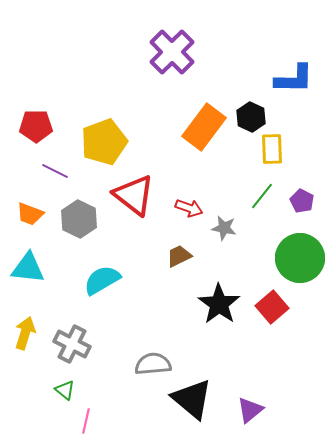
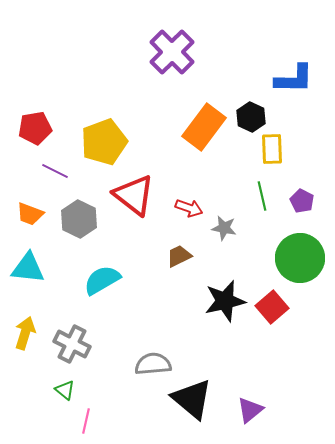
red pentagon: moved 1 px left, 2 px down; rotated 8 degrees counterclockwise
green line: rotated 52 degrees counterclockwise
black star: moved 6 px right, 3 px up; rotated 24 degrees clockwise
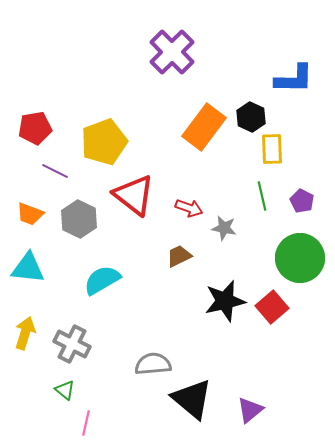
pink line: moved 2 px down
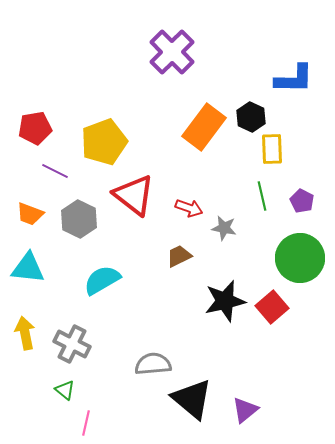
yellow arrow: rotated 28 degrees counterclockwise
purple triangle: moved 5 px left
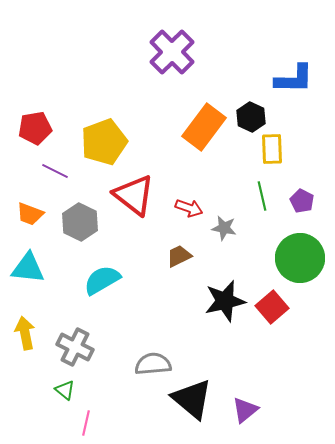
gray hexagon: moved 1 px right, 3 px down
gray cross: moved 3 px right, 3 px down
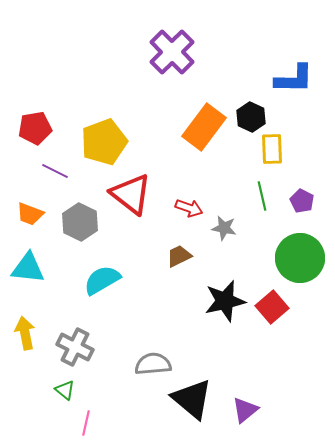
red triangle: moved 3 px left, 1 px up
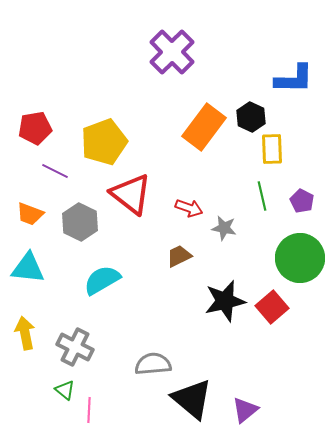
pink line: moved 3 px right, 13 px up; rotated 10 degrees counterclockwise
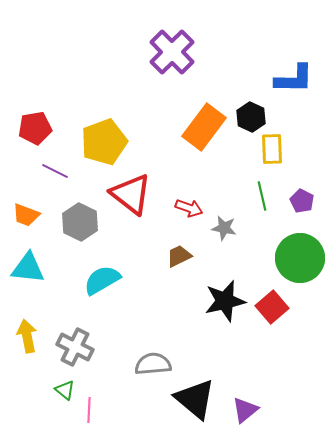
orange trapezoid: moved 4 px left, 1 px down
yellow arrow: moved 2 px right, 3 px down
black triangle: moved 3 px right
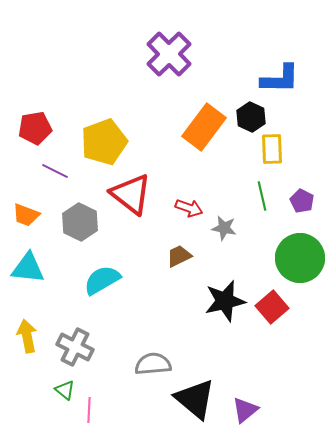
purple cross: moved 3 px left, 2 px down
blue L-shape: moved 14 px left
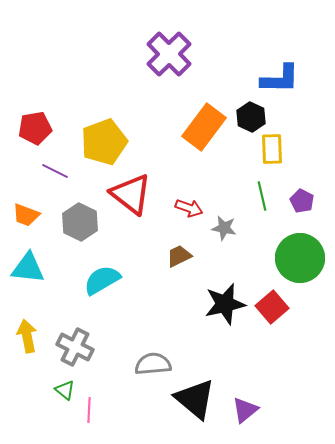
black star: moved 3 px down
